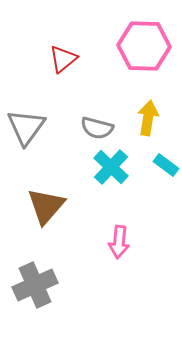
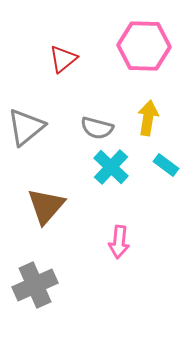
gray triangle: rotated 15 degrees clockwise
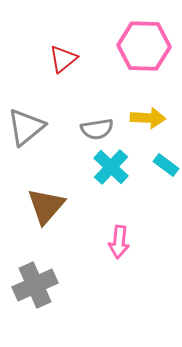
yellow arrow: rotated 84 degrees clockwise
gray semicircle: moved 1 px down; rotated 24 degrees counterclockwise
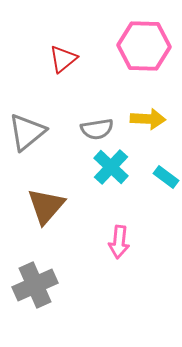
yellow arrow: moved 1 px down
gray triangle: moved 1 px right, 5 px down
cyan rectangle: moved 12 px down
